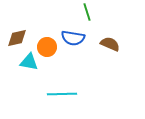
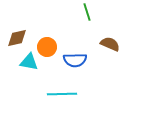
blue semicircle: moved 2 px right, 22 px down; rotated 10 degrees counterclockwise
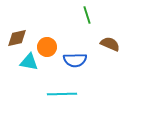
green line: moved 3 px down
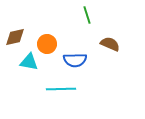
brown diamond: moved 2 px left, 1 px up
orange circle: moved 3 px up
cyan line: moved 1 px left, 5 px up
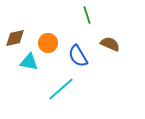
brown diamond: moved 1 px down
orange circle: moved 1 px right, 1 px up
blue semicircle: moved 3 px right, 4 px up; rotated 60 degrees clockwise
cyan line: rotated 40 degrees counterclockwise
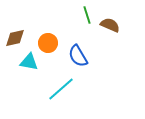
brown semicircle: moved 19 px up
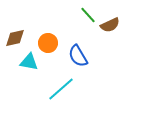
green line: moved 1 px right; rotated 24 degrees counterclockwise
brown semicircle: rotated 132 degrees clockwise
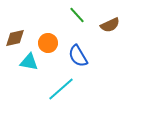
green line: moved 11 px left
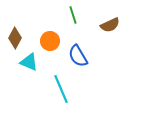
green line: moved 4 px left; rotated 24 degrees clockwise
brown diamond: rotated 50 degrees counterclockwise
orange circle: moved 2 px right, 2 px up
cyan triangle: rotated 12 degrees clockwise
cyan line: rotated 72 degrees counterclockwise
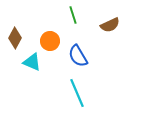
cyan triangle: moved 3 px right
cyan line: moved 16 px right, 4 px down
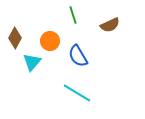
cyan triangle: rotated 48 degrees clockwise
cyan line: rotated 36 degrees counterclockwise
